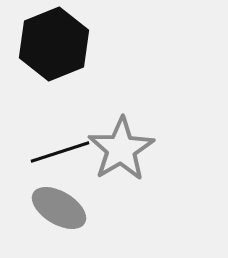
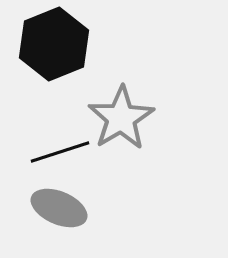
gray star: moved 31 px up
gray ellipse: rotated 8 degrees counterclockwise
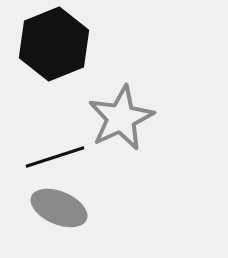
gray star: rotated 6 degrees clockwise
black line: moved 5 px left, 5 px down
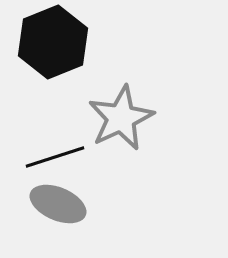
black hexagon: moved 1 px left, 2 px up
gray ellipse: moved 1 px left, 4 px up
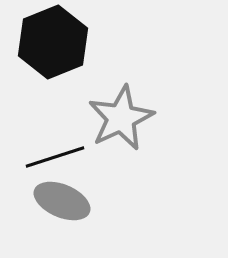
gray ellipse: moved 4 px right, 3 px up
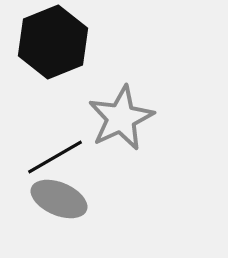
black line: rotated 12 degrees counterclockwise
gray ellipse: moved 3 px left, 2 px up
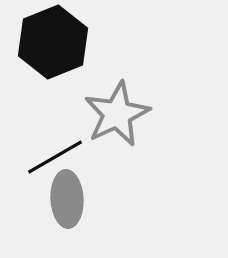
gray star: moved 4 px left, 4 px up
gray ellipse: moved 8 px right; rotated 64 degrees clockwise
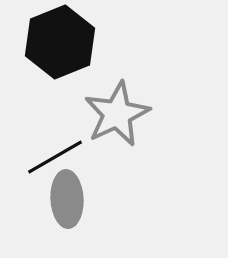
black hexagon: moved 7 px right
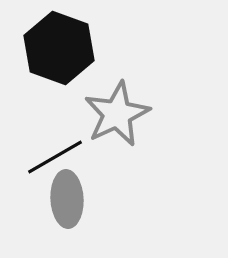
black hexagon: moved 1 px left, 6 px down; rotated 18 degrees counterclockwise
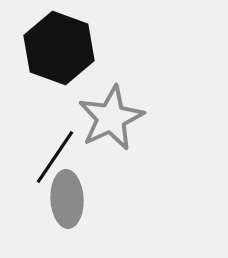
gray star: moved 6 px left, 4 px down
black line: rotated 26 degrees counterclockwise
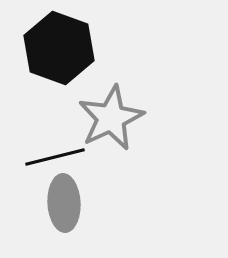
black line: rotated 42 degrees clockwise
gray ellipse: moved 3 px left, 4 px down
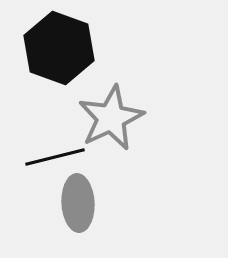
gray ellipse: moved 14 px right
